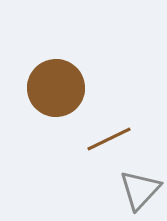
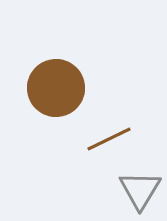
gray triangle: rotated 12 degrees counterclockwise
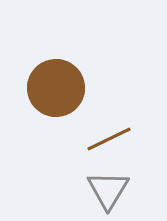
gray triangle: moved 32 px left
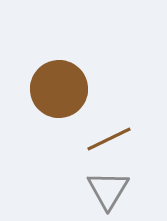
brown circle: moved 3 px right, 1 px down
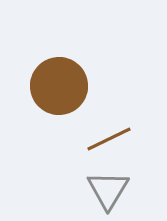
brown circle: moved 3 px up
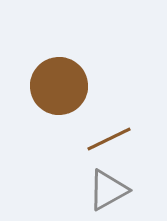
gray triangle: rotated 30 degrees clockwise
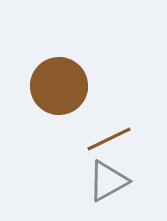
gray triangle: moved 9 px up
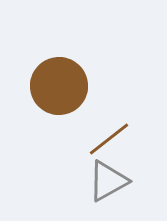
brown line: rotated 12 degrees counterclockwise
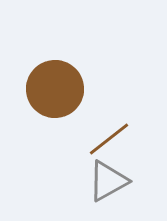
brown circle: moved 4 px left, 3 px down
